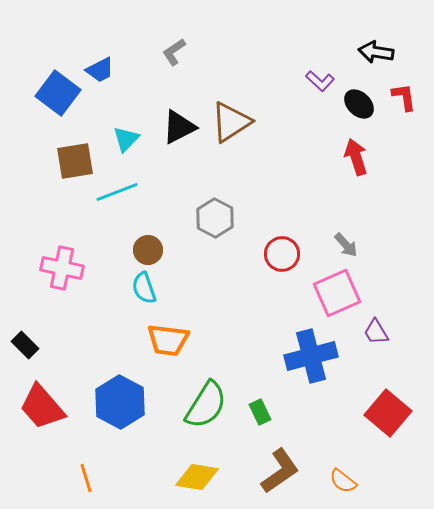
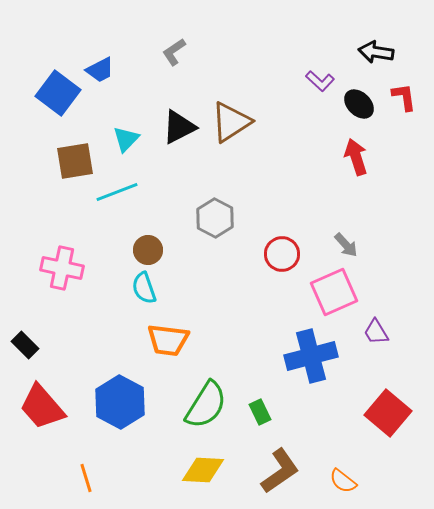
pink square: moved 3 px left, 1 px up
yellow diamond: moved 6 px right, 7 px up; rotated 6 degrees counterclockwise
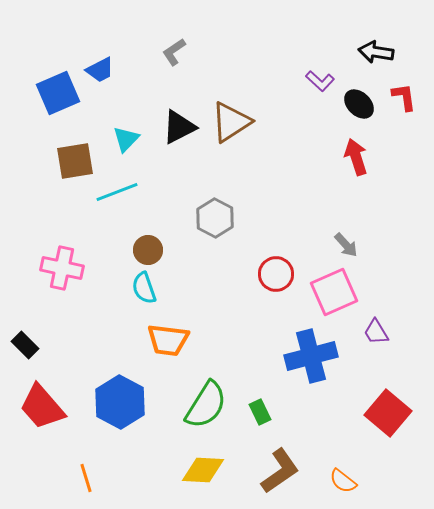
blue square: rotated 30 degrees clockwise
red circle: moved 6 px left, 20 px down
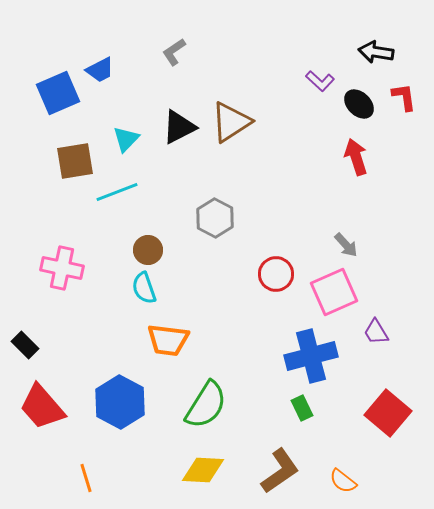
green rectangle: moved 42 px right, 4 px up
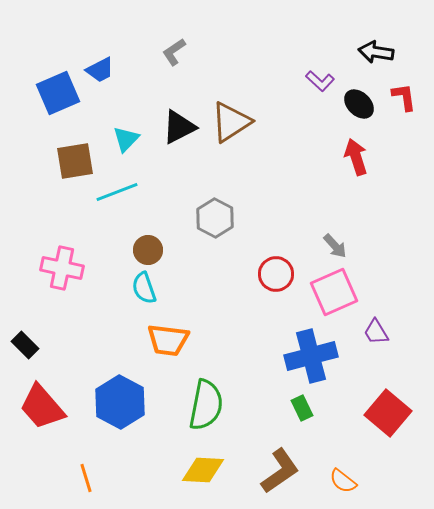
gray arrow: moved 11 px left, 1 px down
green semicircle: rotated 21 degrees counterclockwise
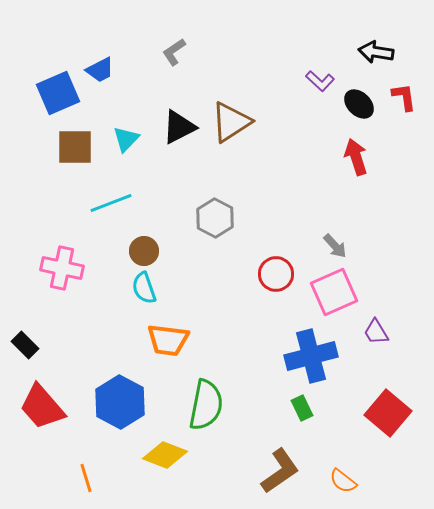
brown square: moved 14 px up; rotated 9 degrees clockwise
cyan line: moved 6 px left, 11 px down
brown circle: moved 4 px left, 1 px down
yellow diamond: moved 38 px left, 15 px up; rotated 18 degrees clockwise
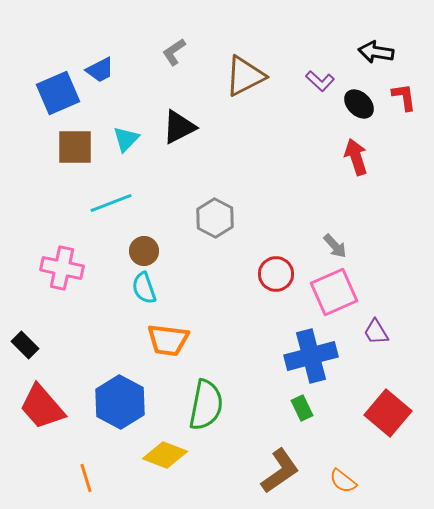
brown triangle: moved 14 px right, 46 px up; rotated 6 degrees clockwise
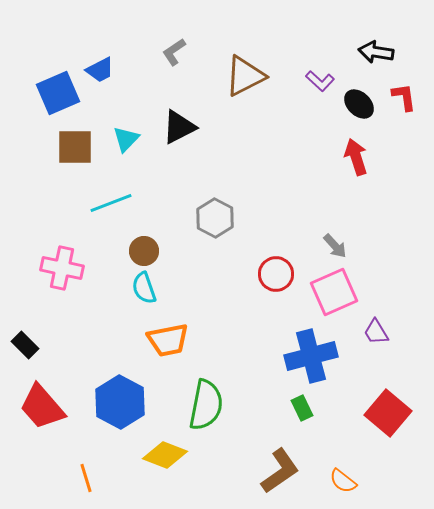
orange trapezoid: rotated 18 degrees counterclockwise
